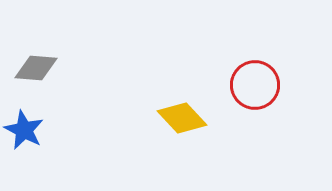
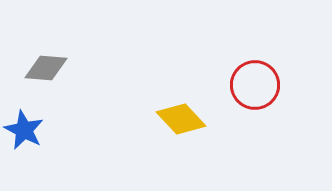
gray diamond: moved 10 px right
yellow diamond: moved 1 px left, 1 px down
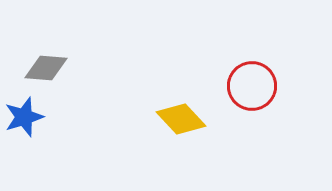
red circle: moved 3 px left, 1 px down
blue star: moved 13 px up; rotated 27 degrees clockwise
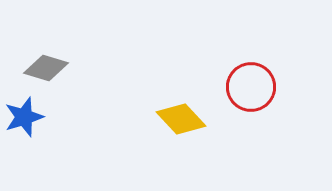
gray diamond: rotated 12 degrees clockwise
red circle: moved 1 px left, 1 px down
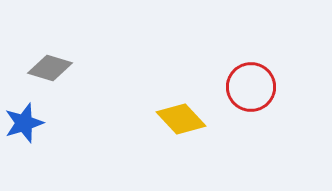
gray diamond: moved 4 px right
blue star: moved 6 px down
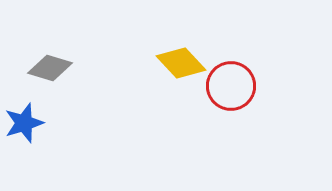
red circle: moved 20 px left, 1 px up
yellow diamond: moved 56 px up
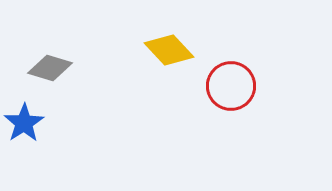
yellow diamond: moved 12 px left, 13 px up
blue star: rotated 15 degrees counterclockwise
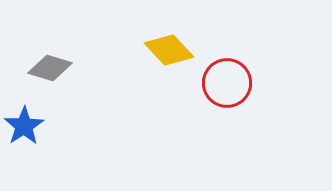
red circle: moved 4 px left, 3 px up
blue star: moved 3 px down
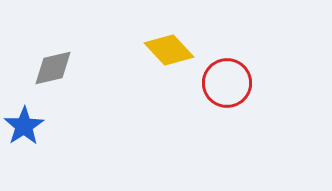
gray diamond: moved 3 px right; rotated 30 degrees counterclockwise
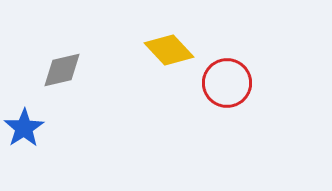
gray diamond: moved 9 px right, 2 px down
blue star: moved 2 px down
